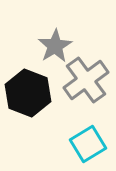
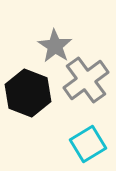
gray star: rotated 8 degrees counterclockwise
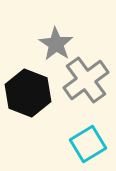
gray star: moved 1 px right, 2 px up
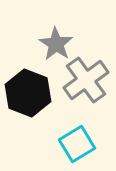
cyan square: moved 11 px left
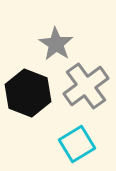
gray cross: moved 6 px down
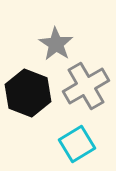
gray cross: rotated 6 degrees clockwise
